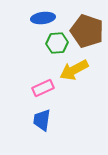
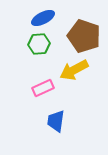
blue ellipse: rotated 20 degrees counterclockwise
brown pentagon: moved 3 px left, 5 px down
green hexagon: moved 18 px left, 1 px down
blue trapezoid: moved 14 px right, 1 px down
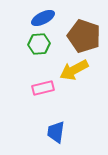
pink rectangle: rotated 10 degrees clockwise
blue trapezoid: moved 11 px down
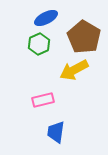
blue ellipse: moved 3 px right
brown pentagon: moved 1 px down; rotated 12 degrees clockwise
green hexagon: rotated 20 degrees counterclockwise
pink rectangle: moved 12 px down
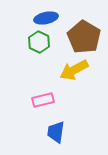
blue ellipse: rotated 15 degrees clockwise
green hexagon: moved 2 px up; rotated 10 degrees counterclockwise
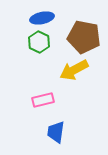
blue ellipse: moved 4 px left
brown pentagon: rotated 20 degrees counterclockwise
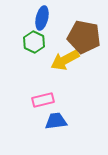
blue ellipse: rotated 65 degrees counterclockwise
green hexagon: moved 5 px left
yellow arrow: moved 9 px left, 10 px up
blue trapezoid: moved 11 px up; rotated 75 degrees clockwise
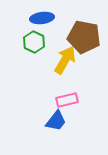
blue ellipse: rotated 70 degrees clockwise
yellow arrow: rotated 148 degrees clockwise
pink rectangle: moved 24 px right
blue trapezoid: rotated 135 degrees clockwise
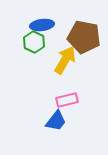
blue ellipse: moved 7 px down
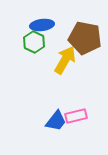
brown pentagon: moved 1 px right, 1 px down
pink rectangle: moved 9 px right, 16 px down
